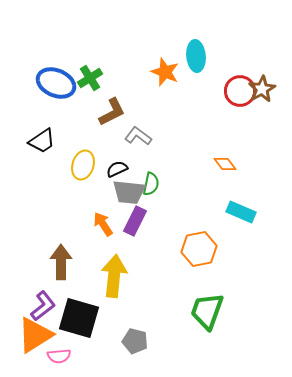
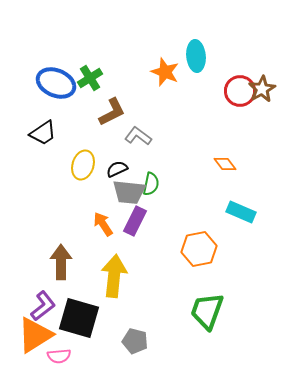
black trapezoid: moved 1 px right, 8 px up
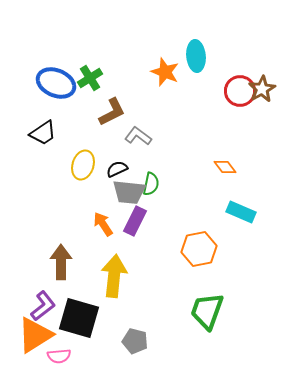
orange diamond: moved 3 px down
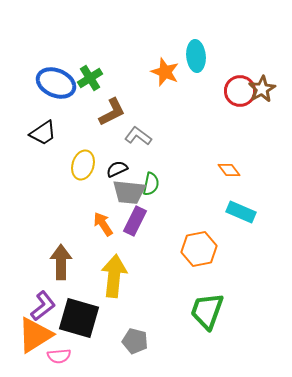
orange diamond: moved 4 px right, 3 px down
